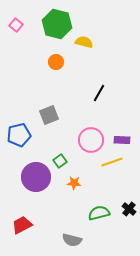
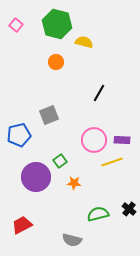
pink circle: moved 3 px right
green semicircle: moved 1 px left, 1 px down
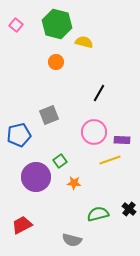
pink circle: moved 8 px up
yellow line: moved 2 px left, 2 px up
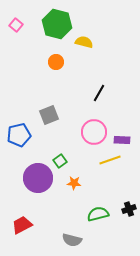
purple circle: moved 2 px right, 1 px down
black cross: rotated 32 degrees clockwise
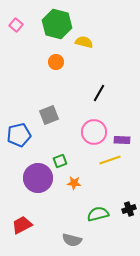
green square: rotated 16 degrees clockwise
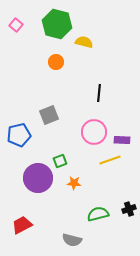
black line: rotated 24 degrees counterclockwise
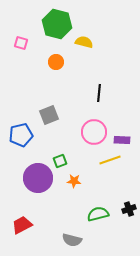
pink square: moved 5 px right, 18 px down; rotated 24 degrees counterclockwise
blue pentagon: moved 2 px right
orange star: moved 2 px up
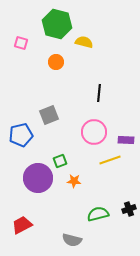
purple rectangle: moved 4 px right
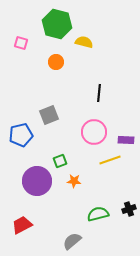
purple circle: moved 1 px left, 3 px down
gray semicircle: moved 1 px down; rotated 126 degrees clockwise
